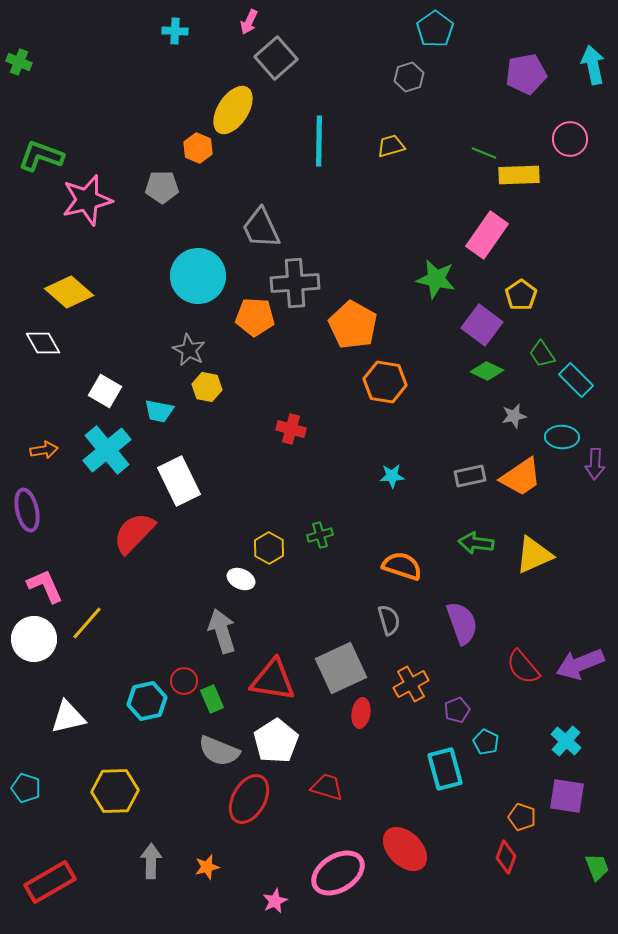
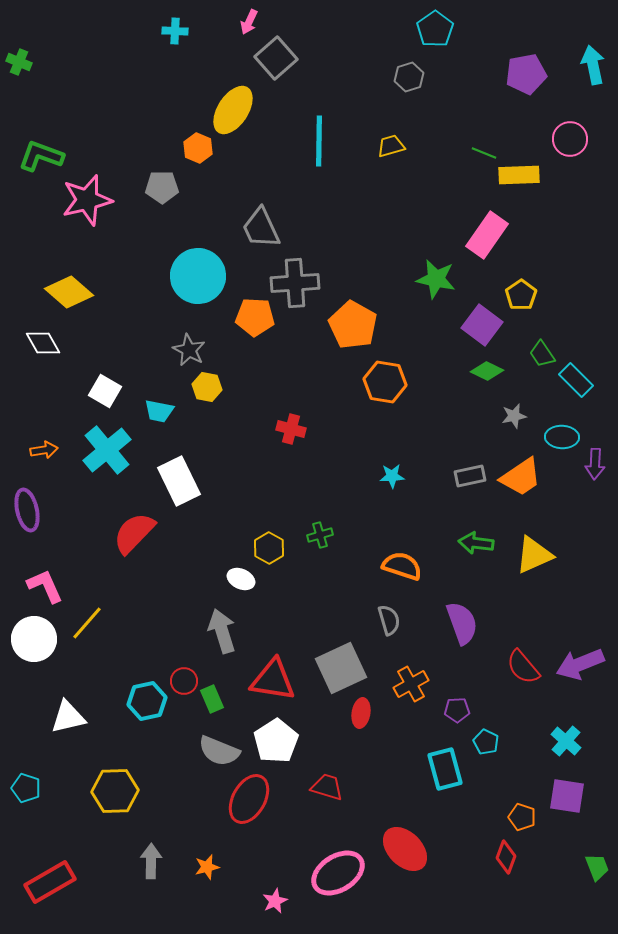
purple pentagon at (457, 710): rotated 20 degrees clockwise
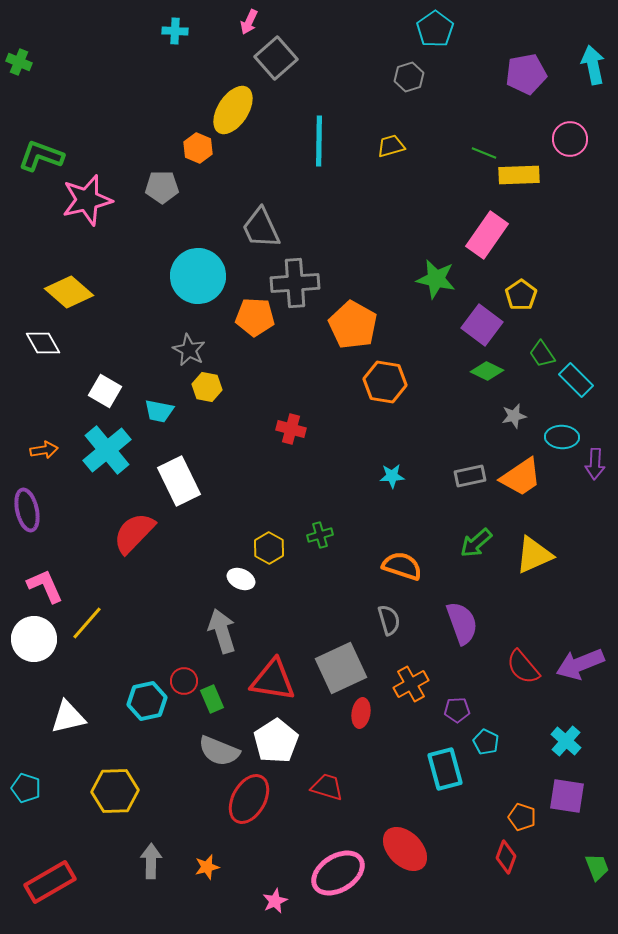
green arrow at (476, 543): rotated 48 degrees counterclockwise
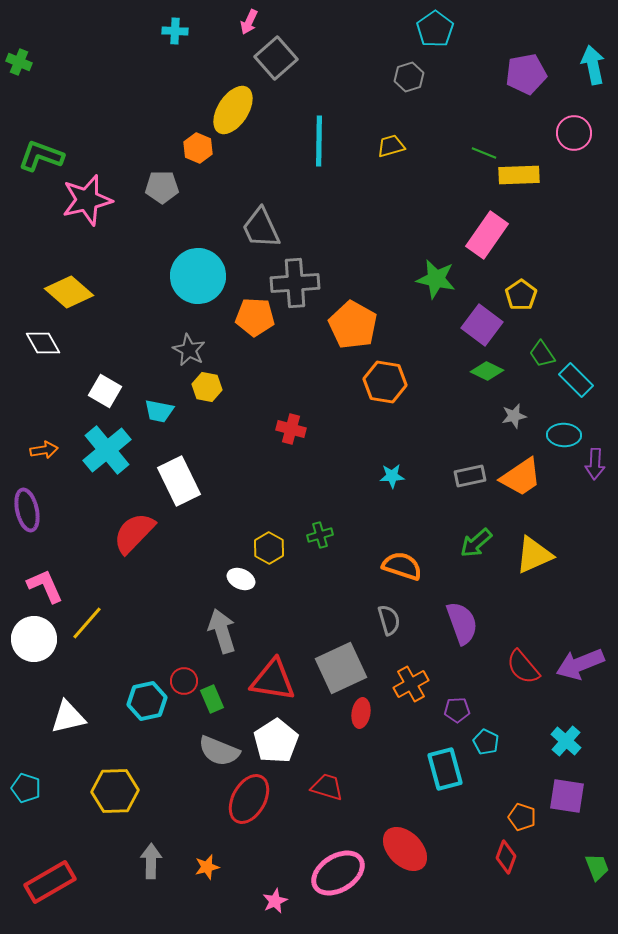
pink circle at (570, 139): moved 4 px right, 6 px up
cyan ellipse at (562, 437): moved 2 px right, 2 px up
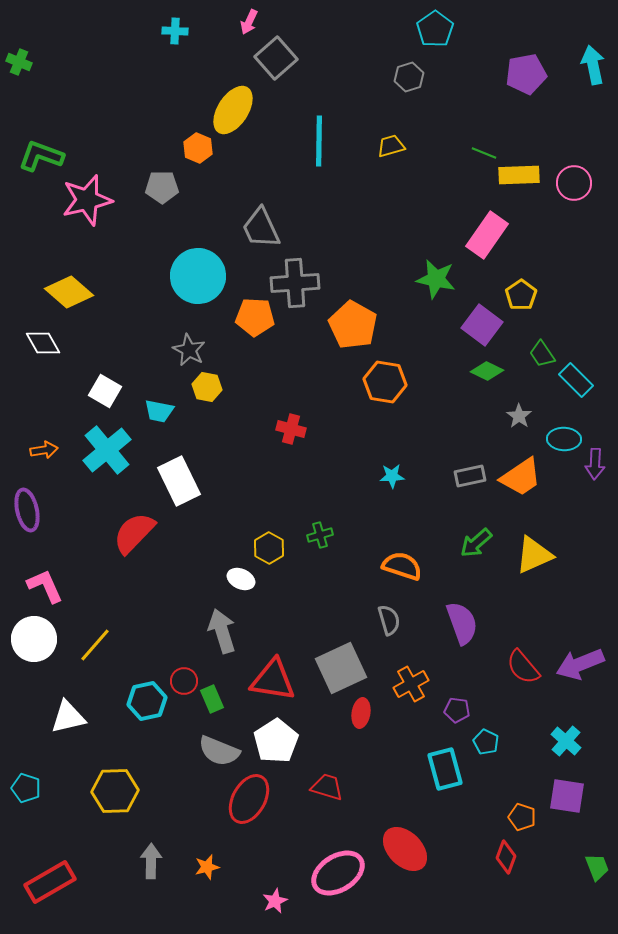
pink circle at (574, 133): moved 50 px down
gray star at (514, 416): moved 5 px right; rotated 25 degrees counterclockwise
cyan ellipse at (564, 435): moved 4 px down
yellow line at (87, 623): moved 8 px right, 22 px down
purple pentagon at (457, 710): rotated 10 degrees clockwise
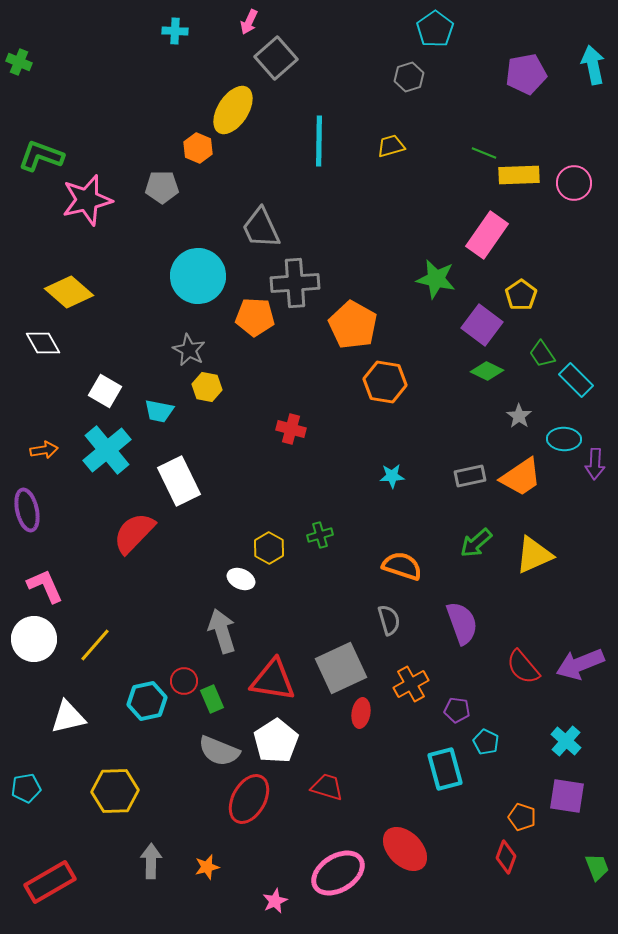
cyan pentagon at (26, 788): rotated 28 degrees counterclockwise
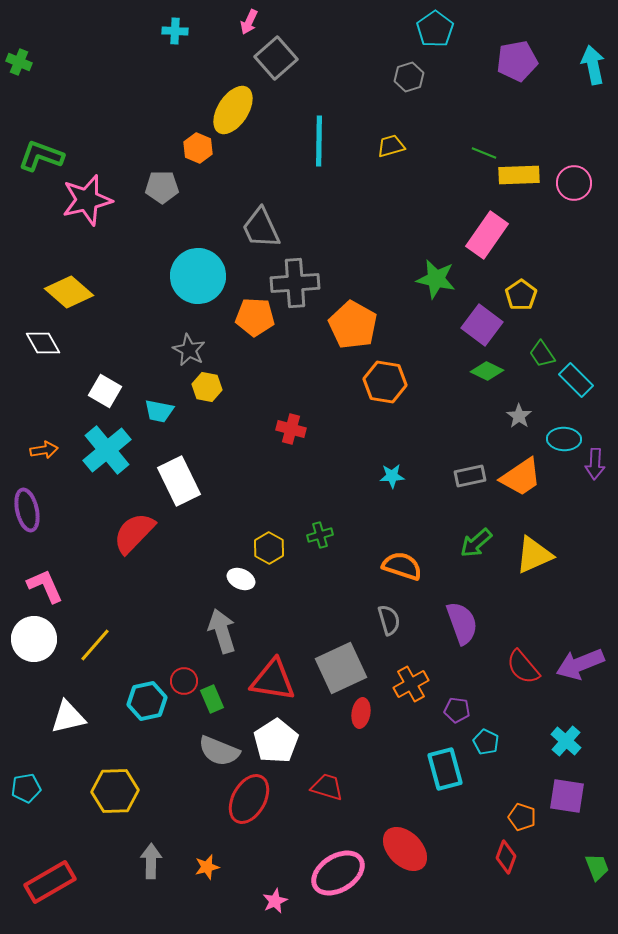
purple pentagon at (526, 74): moved 9 px left, 13 px up
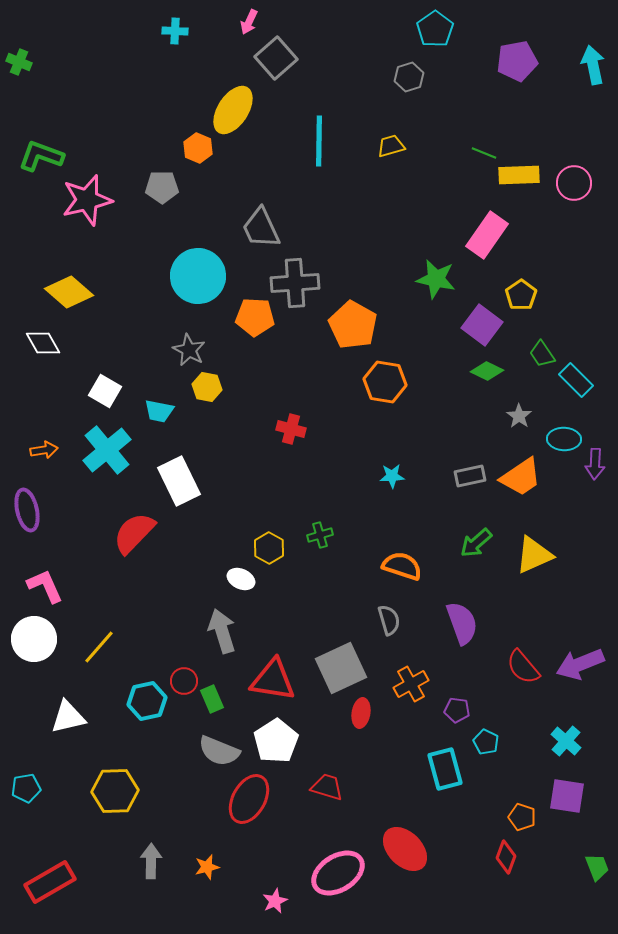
yellow line at (95, 645): moved 4 px right, 2 px down
